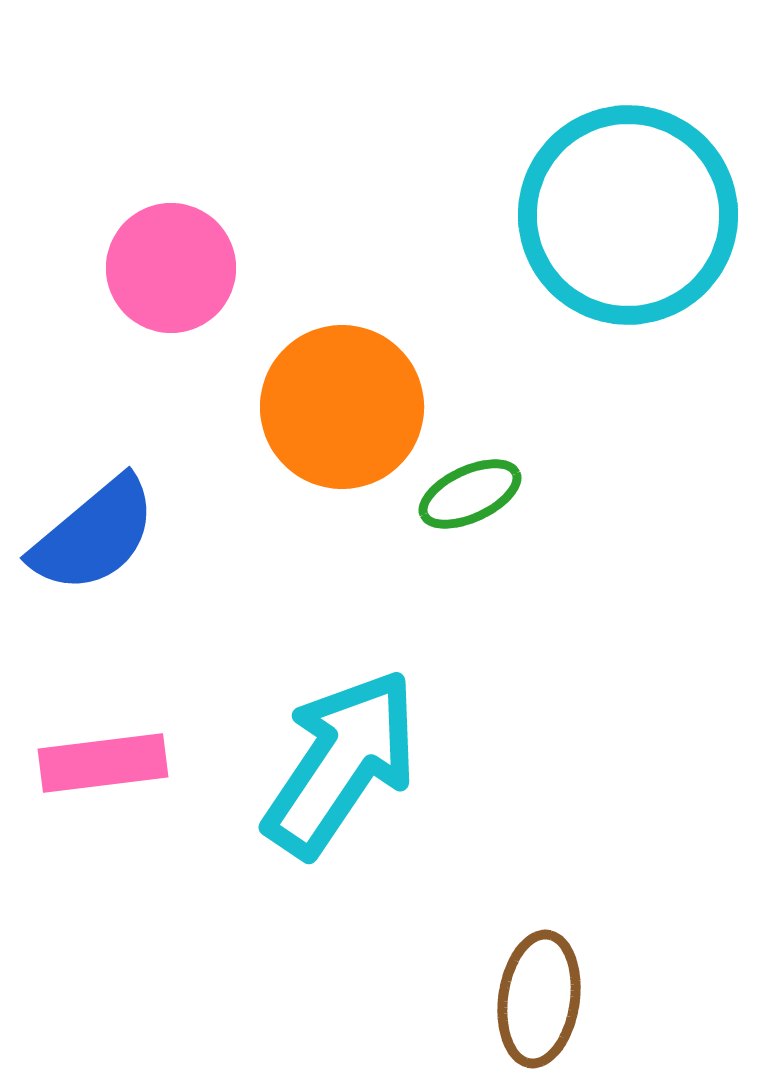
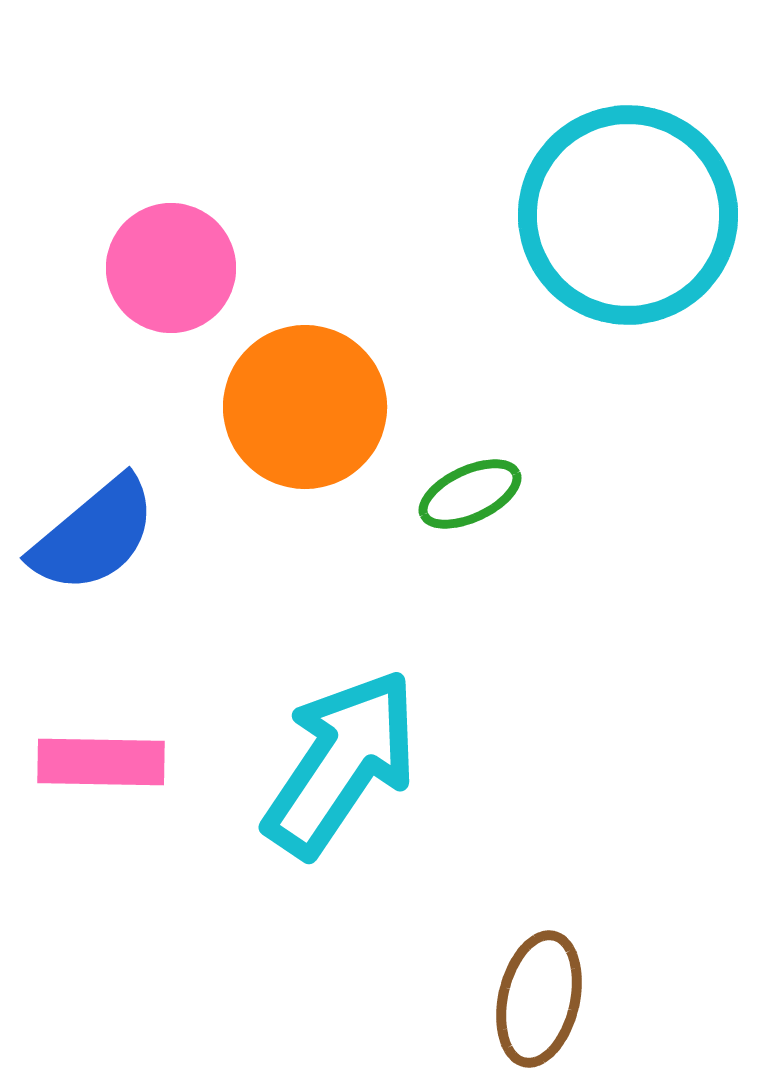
orange circle: moved 37 px left
pink rectangle: moved 2 px left, 1 px up; rotated 8 degrees clockwise
brown ellipse: rotated 5 degrees clockwise
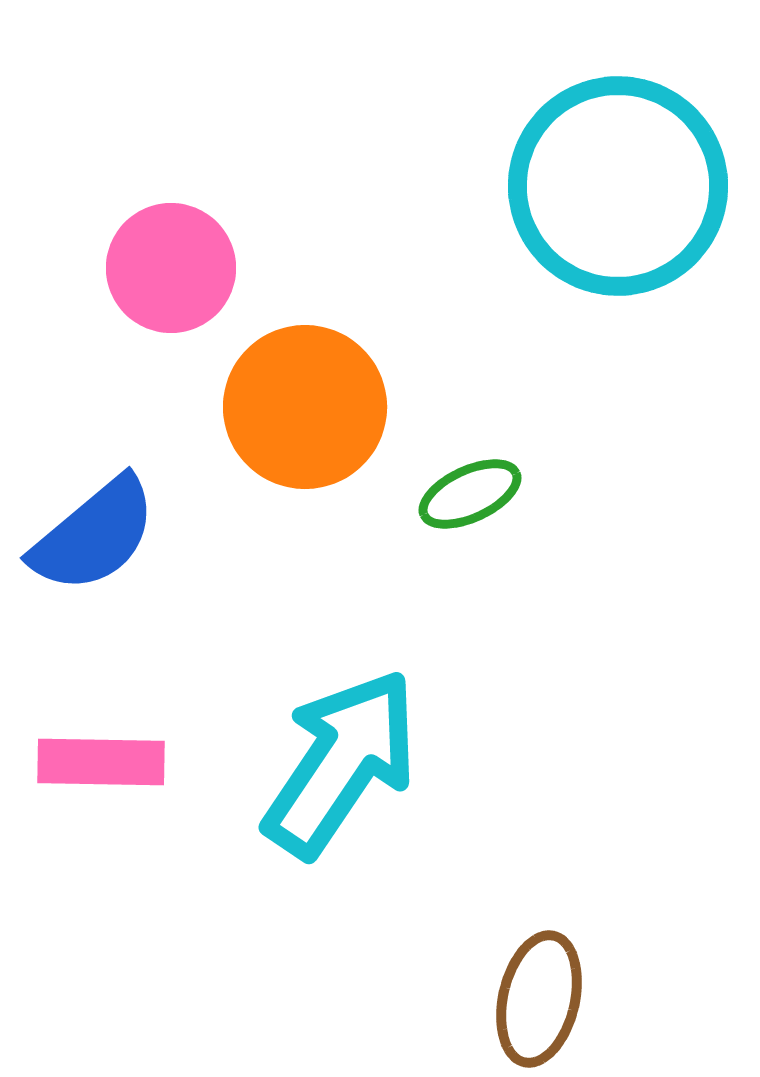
cyan circle: moved 10 px left, 29 px up
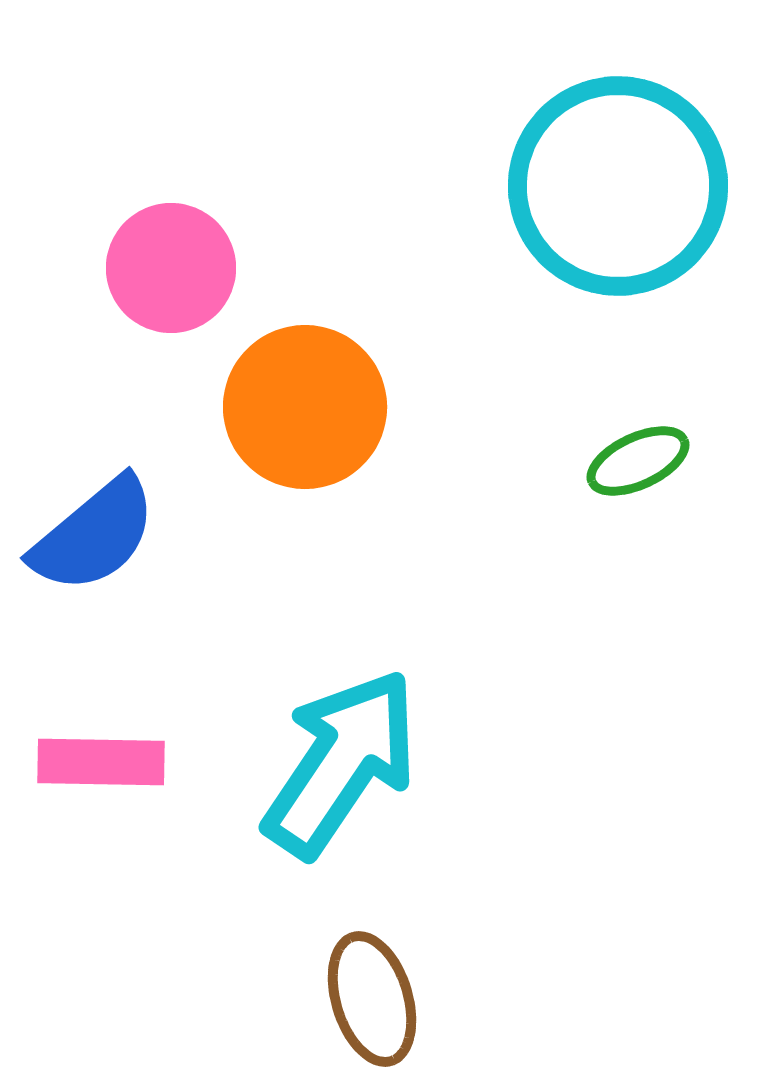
green ellipse: moved 168 px right, 33 px up
brown ellipse: moved 167 px left; rotated 30 degrees counterclockwise
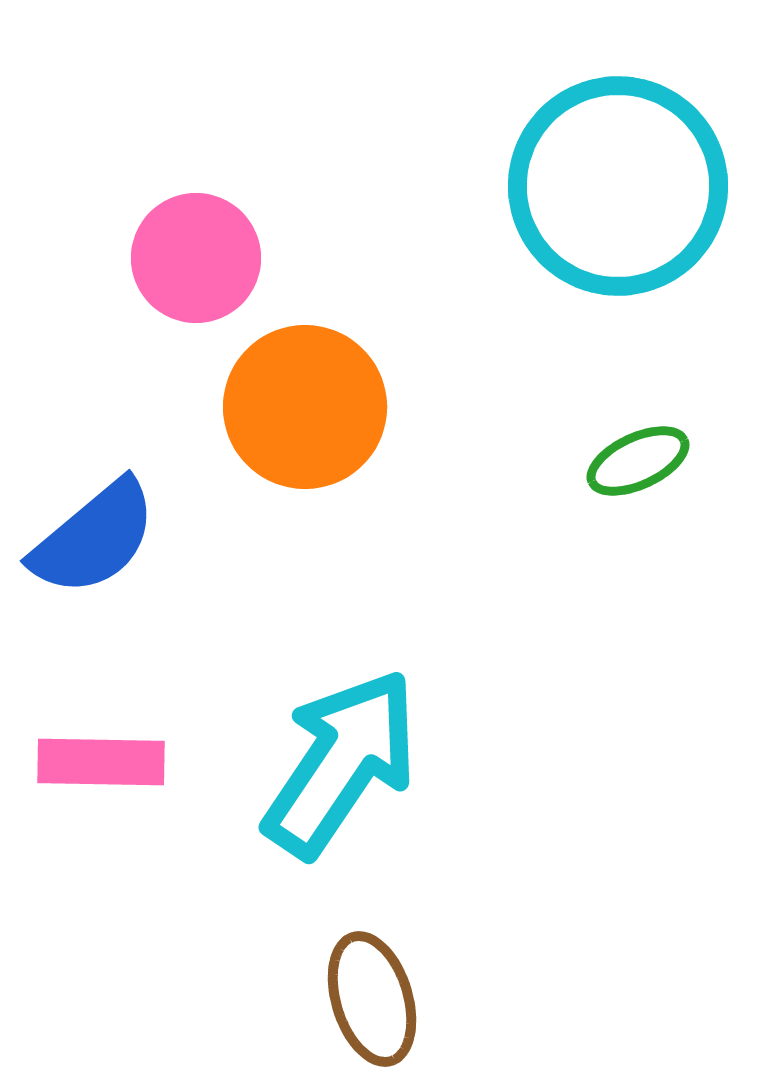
pink circle: moved 25 px right, 10 px up
blue semicircle: moved 3 px down
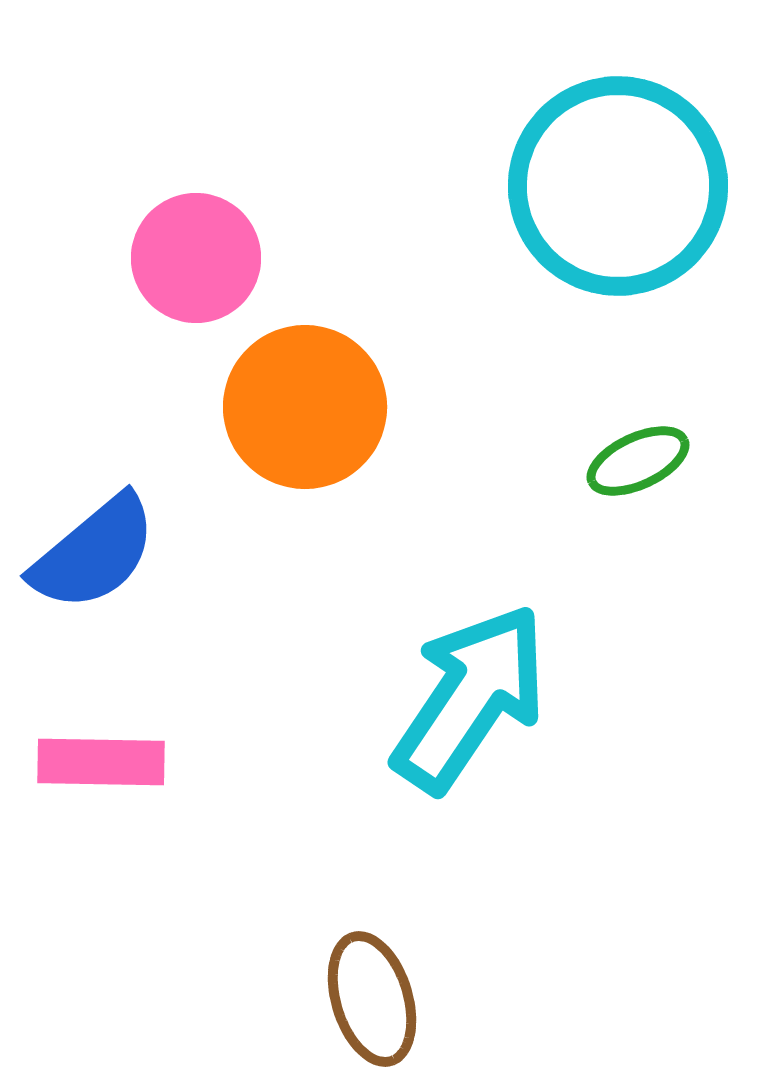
blue semicircle: moved 15 px down
cyan arrow: moved 129 px right, 65 px up
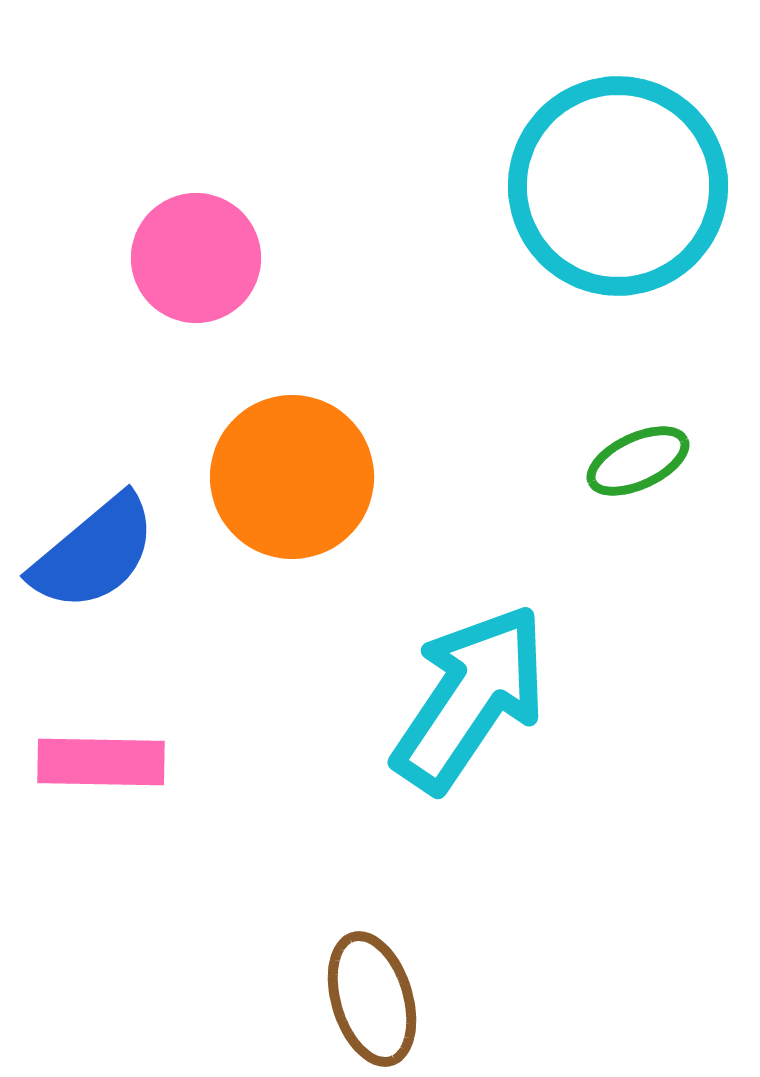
orange circle: moved 13 px left, 70 px down
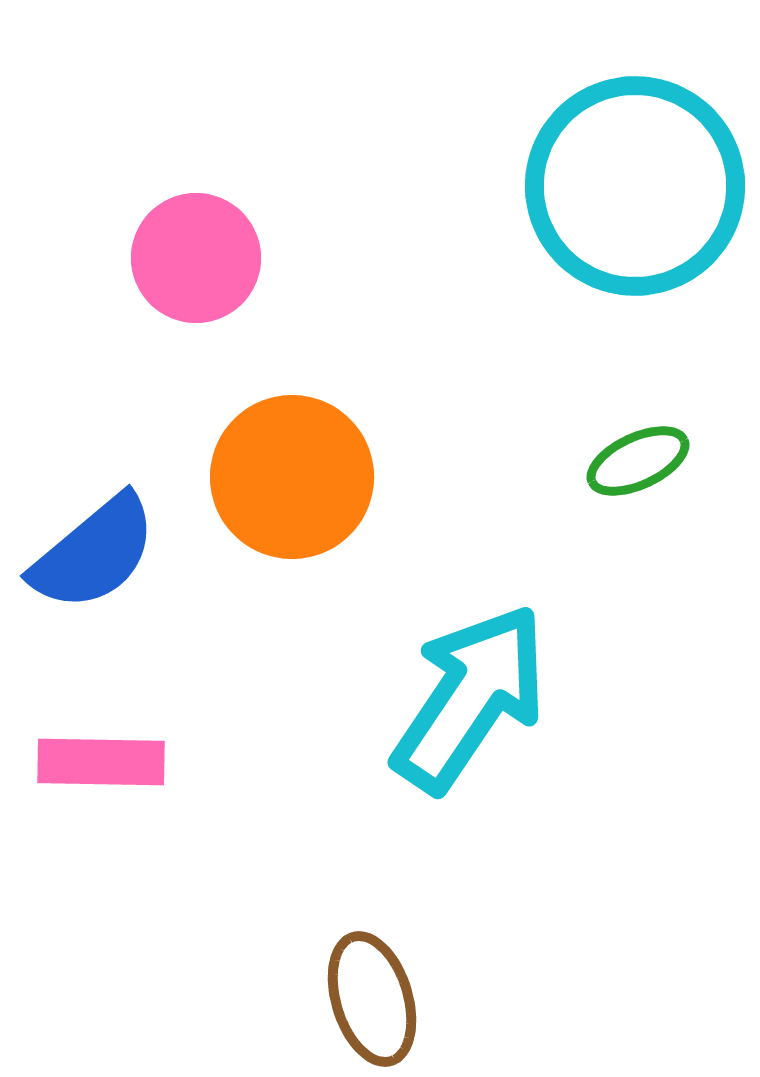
cyan circle: moved 17 px right
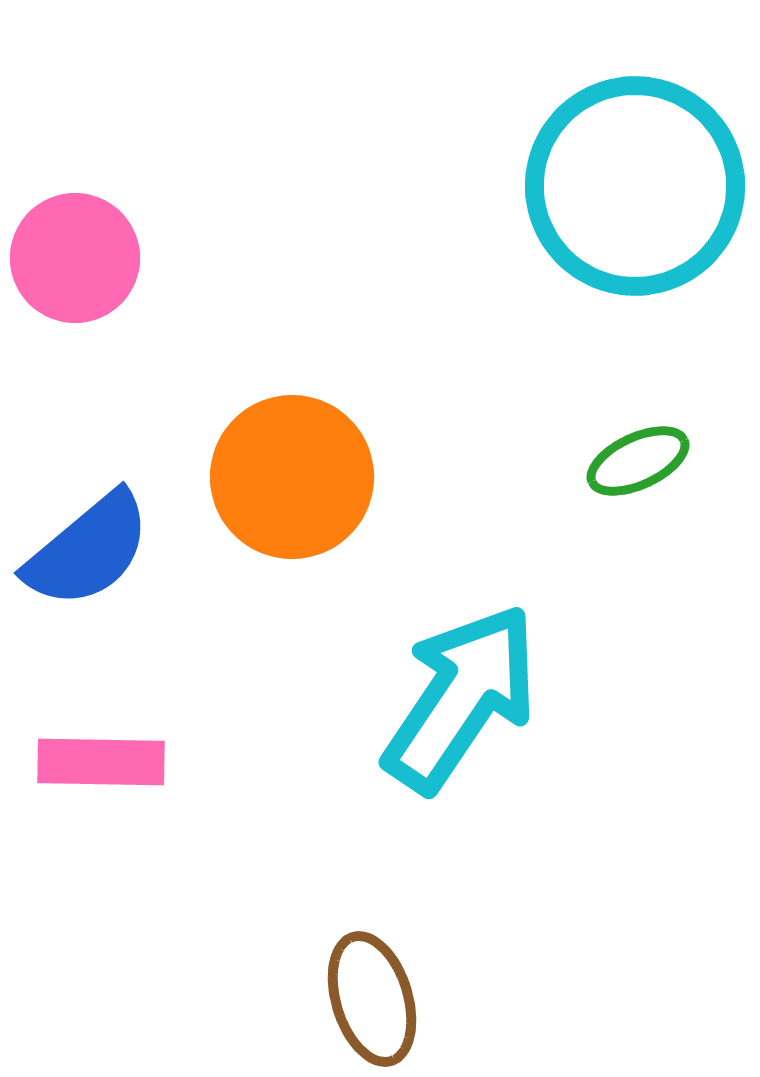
pink circle: moved 121 px left
blue semicircle: moved 6 px left, 3 px up
cyan arrow: moved 9 px left
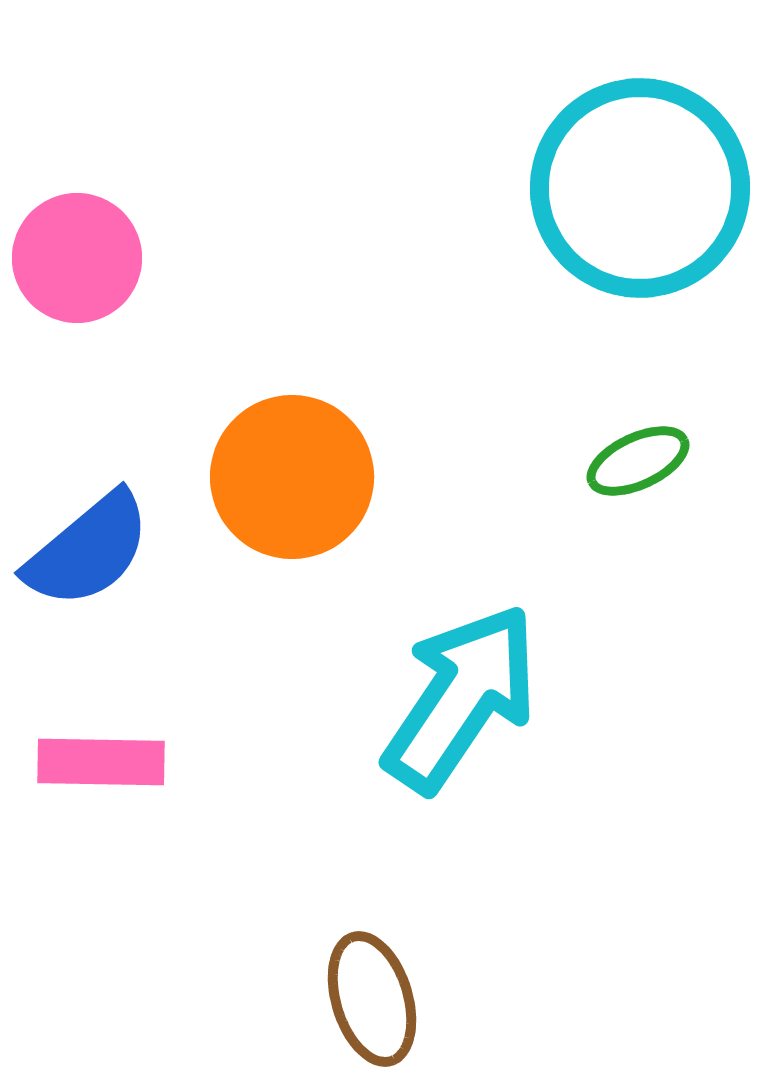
cyan circle: moved 5 px right, 2 px down
pink circle: moved 2 px right
